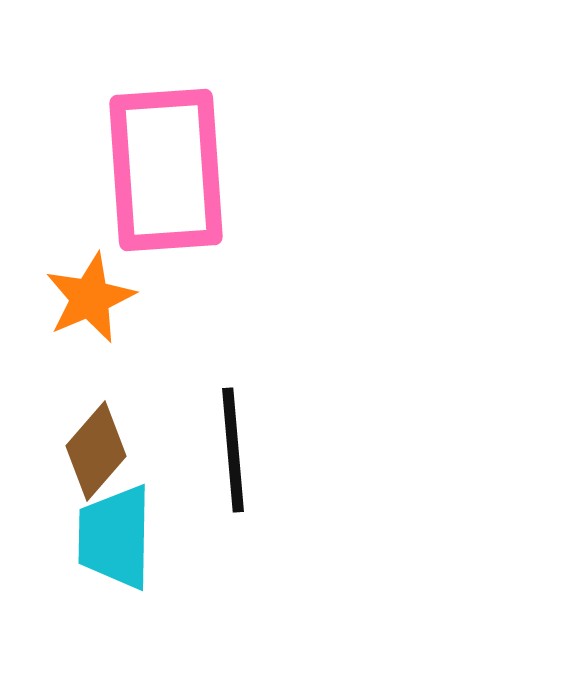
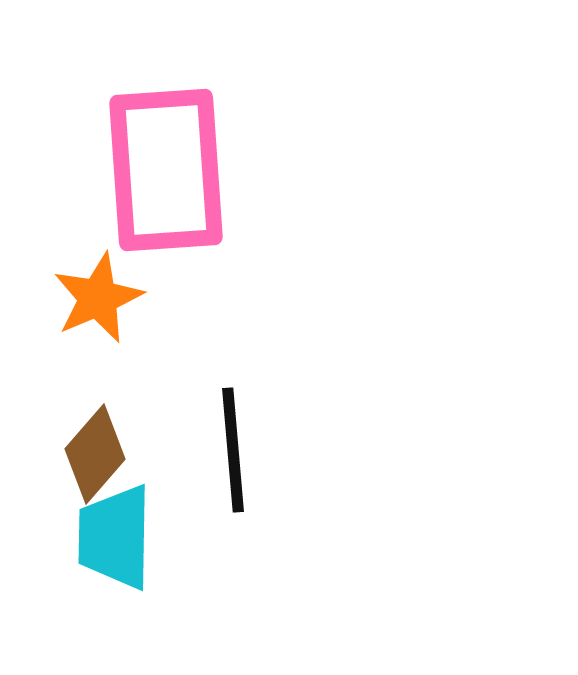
orange star: moved 8 px right
brown diamond: moved 1 px left, 3 px down
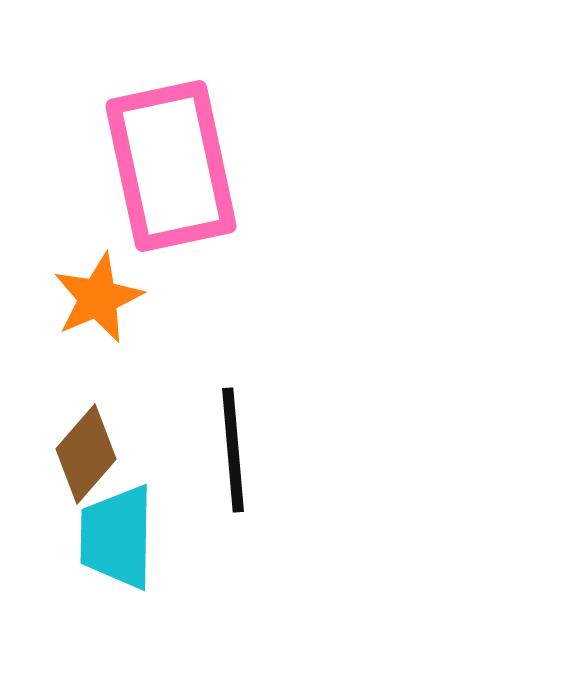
pink rectangle: moved 5 px right, 4 px up; rotated 8 degrees counterclockwise
brown diamond: moved 9 px left
cyan trapezoid: moved 2 px right
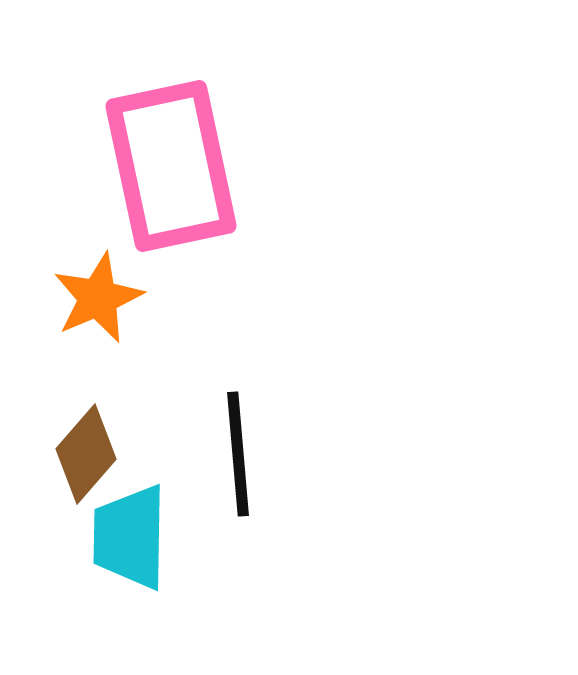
black line: moved 5 px right, 4 px down
cyan trapezoid: moved 13 px right
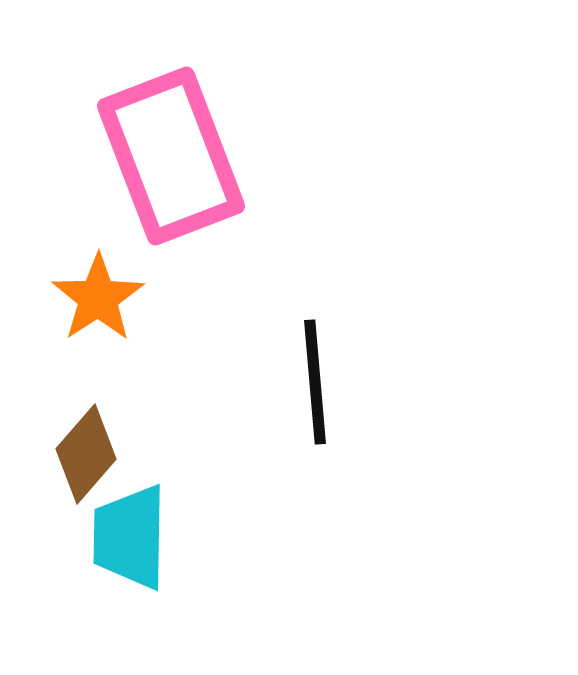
pink rectangle: moved 10 px up; rotated 9 degrees counterclockwise
orange star: rotated 10 degrees counterclockwise
black line: moved 77 px right, 72 px up
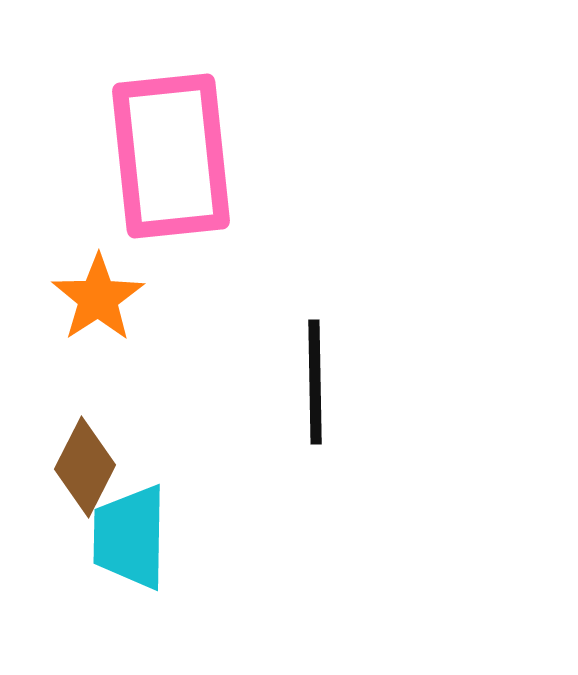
pink rectangle: rotated 15 degrees clockwise
black line: rotated 4 degrees clockwise
brown diamond: moved 1 px left, 13 px down; rotated 14 degrees counterclockwise
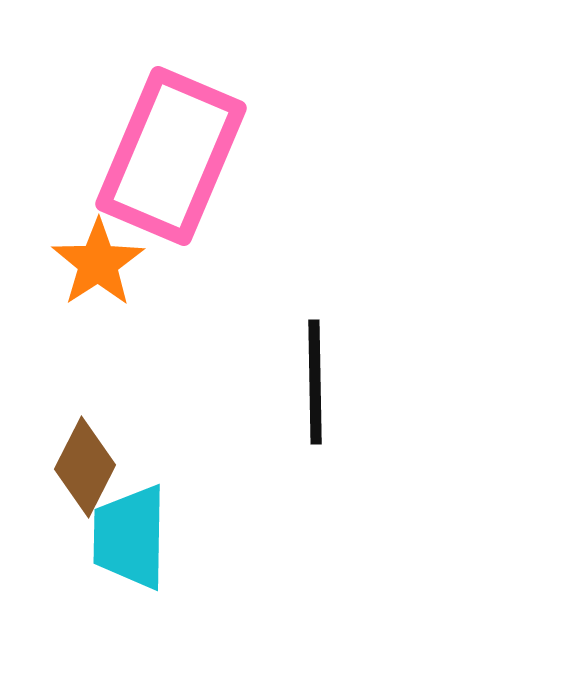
pink rectangle: rotated 29 degrees clockwise
orange star: moved 35 px up
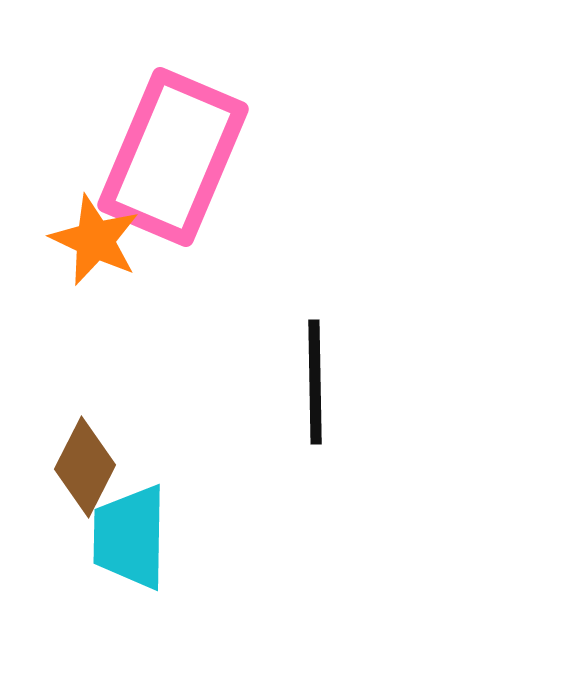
pink rectangle: moved 2 px right, 1 px down
orange star: moved 3 px left, 23 px up; rotated 14 degrees counterclockwise
